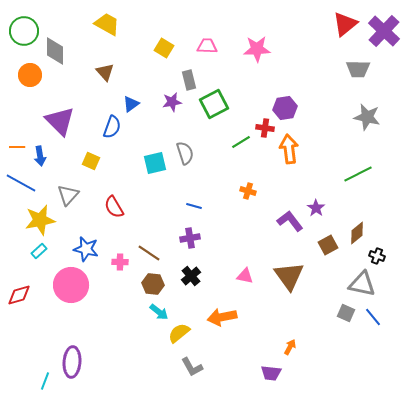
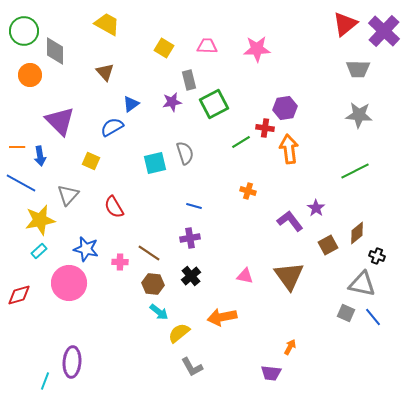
gray star at (367, 117): moved 8 px left, 2 px up; rotated 8 degrees counterclockwise
blue semicircle at (112, 127): rotated 140 degrees counterclockwise
green line at (358, 174): moved 3 px left, 3 px up
pink circle at (71, 285): moved 2 px left, 2 px up
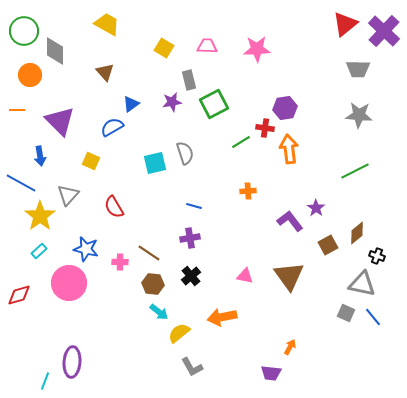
orange line at (17, 147): moved 37 px up
orange cross at (248, 191): rotated 21 degrees counterclockwise
yellow star at (40, 220): moved 4 px up; rotated 24 degrees counterclockwise
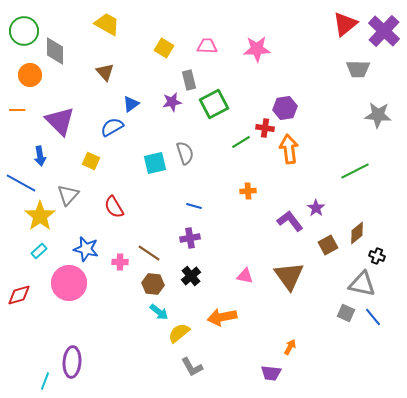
gray star at (359, 115): moved 19 px right
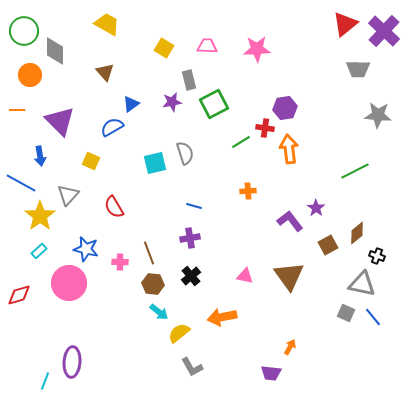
brown line at (149, 253): rotated 35 degrees clockwise
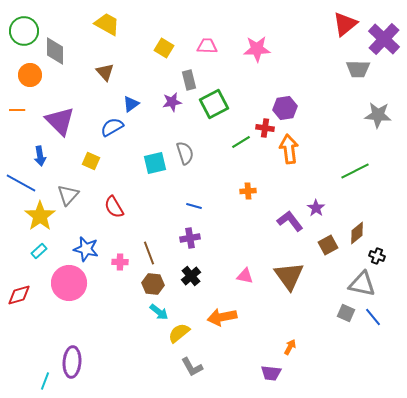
purple cross at (384, 31): moved 8 px down
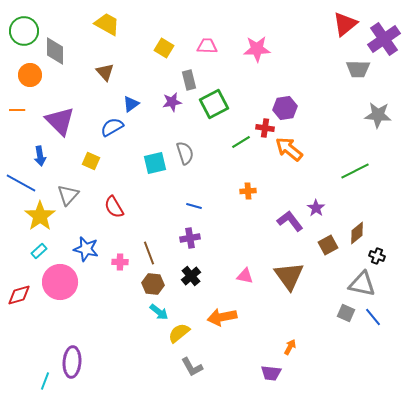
purple cross at (384, 39): rotated 12 degrees clockwise
orange arrow at (289, 149): rotated 44 degrees counterclockwise
pink circle at (69, 283): moved 9 px left, 1 px up
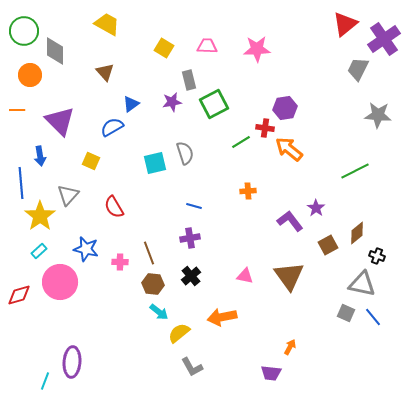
gray trapezoid at (358, 69): rotated 115 degrees clockwise
blue line at (21, 183): rotated 56 degrees clockwise
